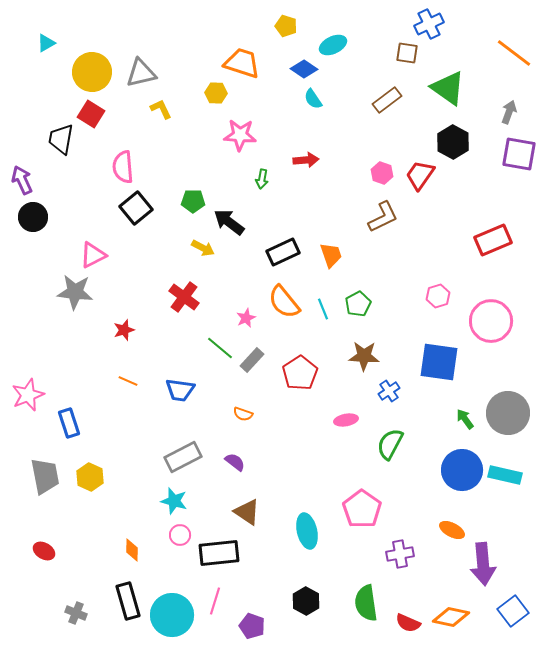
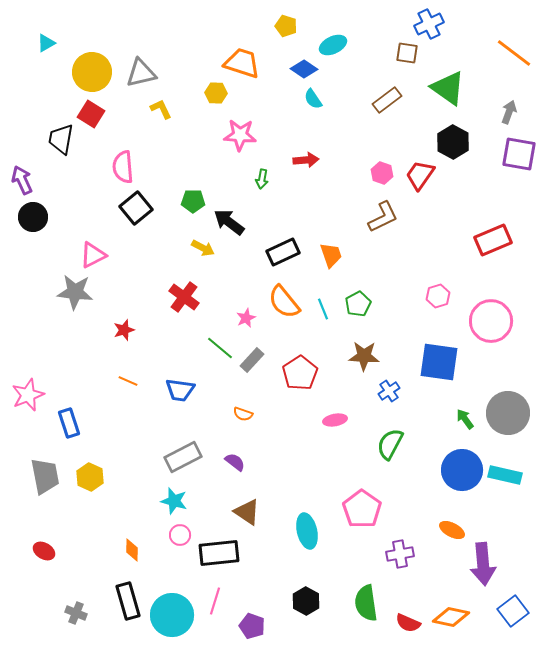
pink ellipse at (346, 420): moved 11 px left
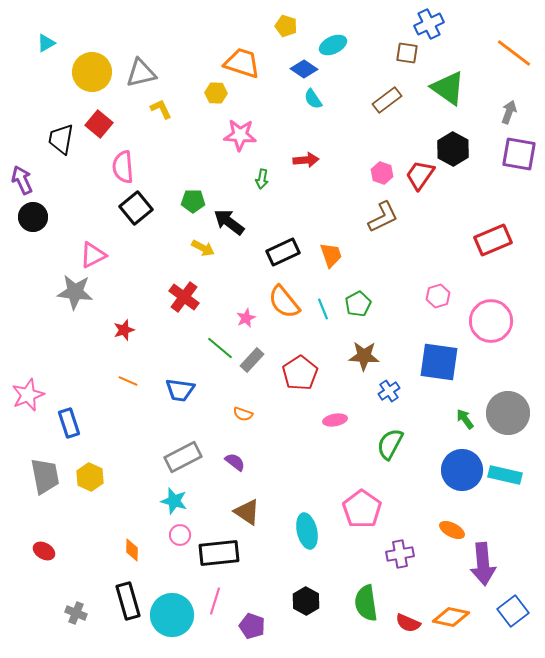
red square at (91, 114): moved 8 px right, 10 px down; rotated 8 degrees clockwise
black hexagon at (453, 142): moved 7 px down
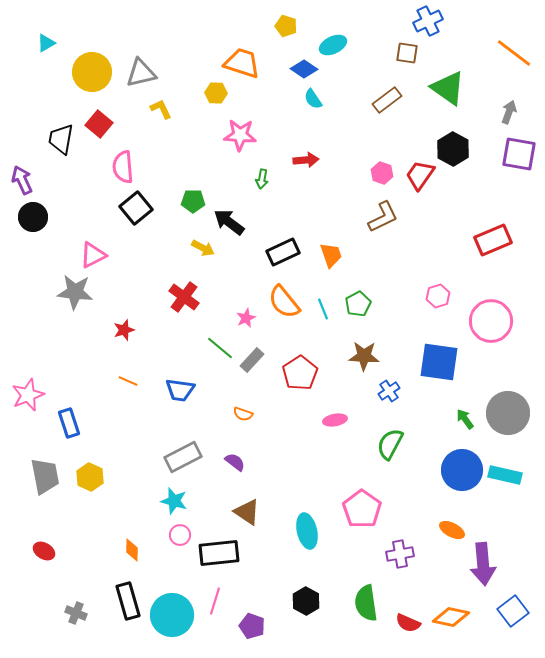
blue cross at (429, 24): moved 1 px left, 3 px up
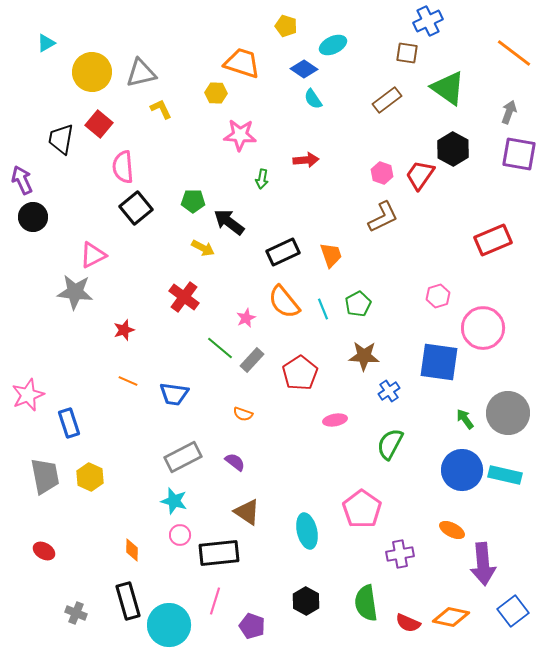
pink circle at (491, 321): moved 8 px left, 7 px down
blue trapezoid at (180, 390): moved 6 px left, 4 px down
cyan circle at (172, 615): moved 3 px left, 10 px down
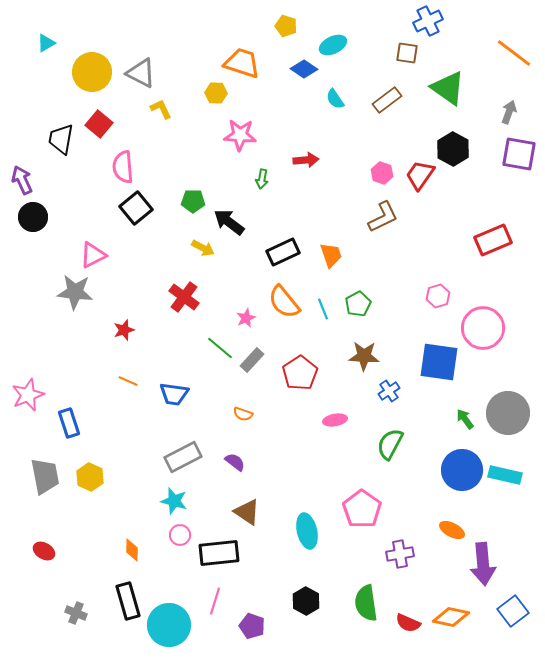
gray triangle at (141, 73): rotated 40 degrees clockwise
cyan semicircle at (313, 99): moved 22 px right
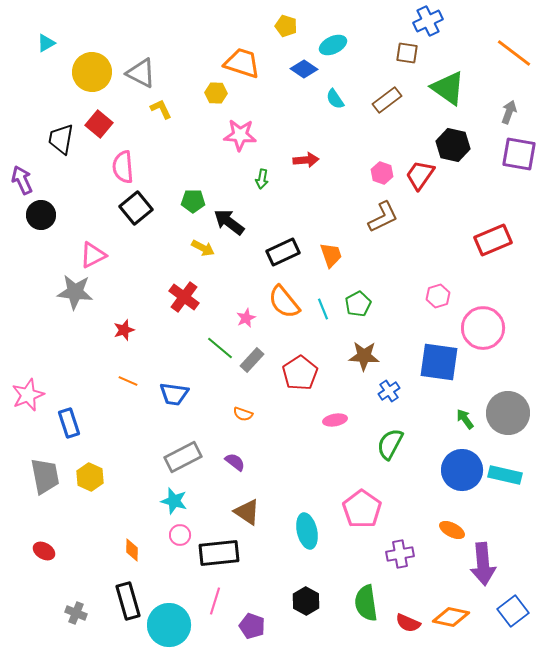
black hexagon at (453, 149): moved 4 px up; rotated 16 degrees counterclockwise
black circle at (33, 217): moved 8 px right, 2 px up
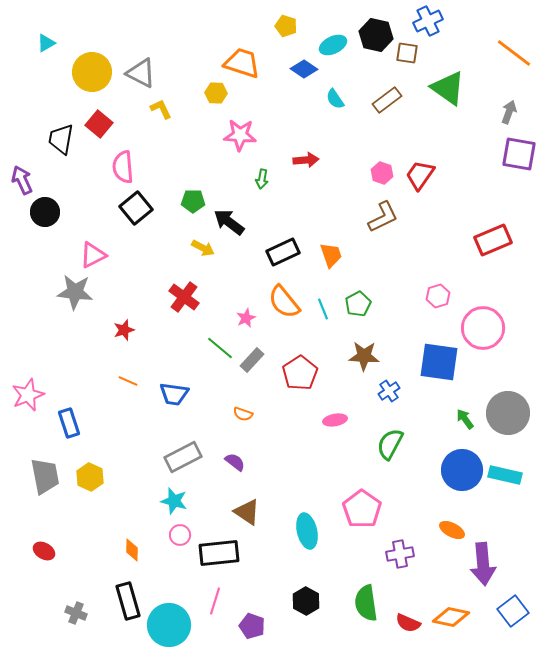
black hexagon at (453, 145): moved 77 px left, 110 px up
black circle at (41, 215): moved 4 px right, 3 px up
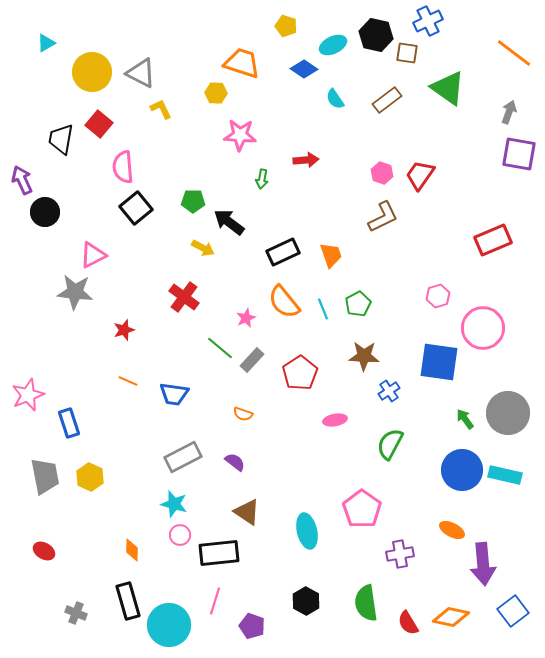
cyan star at (174, 501): moved 3 px down
red semicircle at (408, 623): rotated 35 degrees clockwise
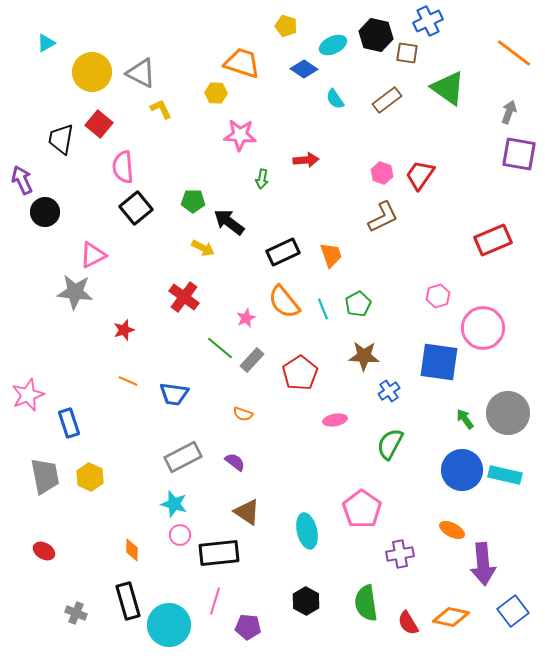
purple pentagon at (252, 626): moved 4 px left, 1 px down; rotated 15 degrees counterclockwise
